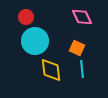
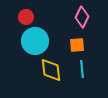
pink diamond: rotated 50 degrees clockwise
orange square: moved 3 px up; rotated 28 degrees counterclockwise
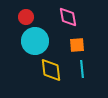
pink diamond: moved 14 px left; rotated 35 degrees counterclockwise
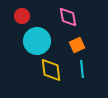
red circle: moved 4 px left, 1 px up
cyan circle: moved 2 px right
orange square: rotated 21 degrees counterclockwise
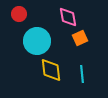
red circle: moved 3 px left, 2 px up
orange square: moved 3 px right, 7 px up
cyan line: moved 5 px down
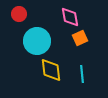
pink diamond: moved 2 px right
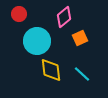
pink diamond: moved 6 px left; rotated 60 degrees clockwise
cyan line: rotated 42 degrees counterclockwise
